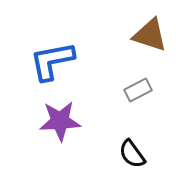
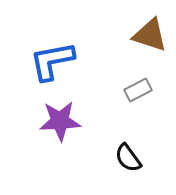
black semicircle: moved 4 px left, 4 px down
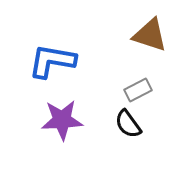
blue L-shape: rotated 21 degrees clockwise
purple star: moved 2 px right, 1 px up
black semicircle: moved 34 px up
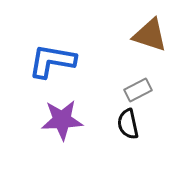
black semicircle: rotated 24 degrees clockwise
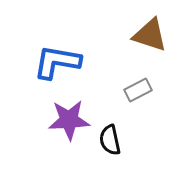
blue L-shape: moved 5 px right, 1 px down
purple star: moved 7 px right
black semicircle: moved 18 px left, 16 px down
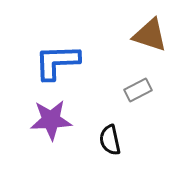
blue L-shape: rotated 12 degrees counterclockwise
purple star: moved 18 px left
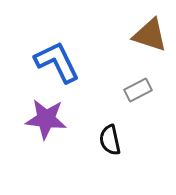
blue L-shape: rotated 66 degrees clockwise
purple star: moved 5 px left, 1 px up; rotated 9 degrees clockwise
